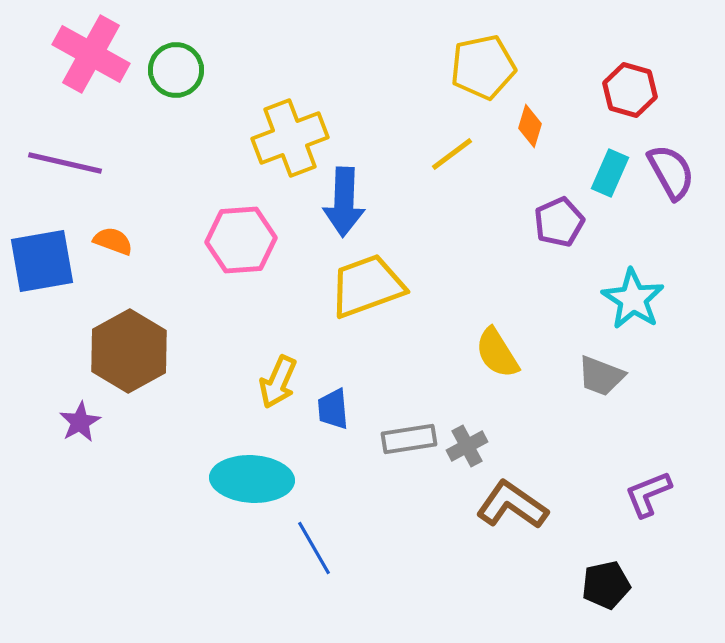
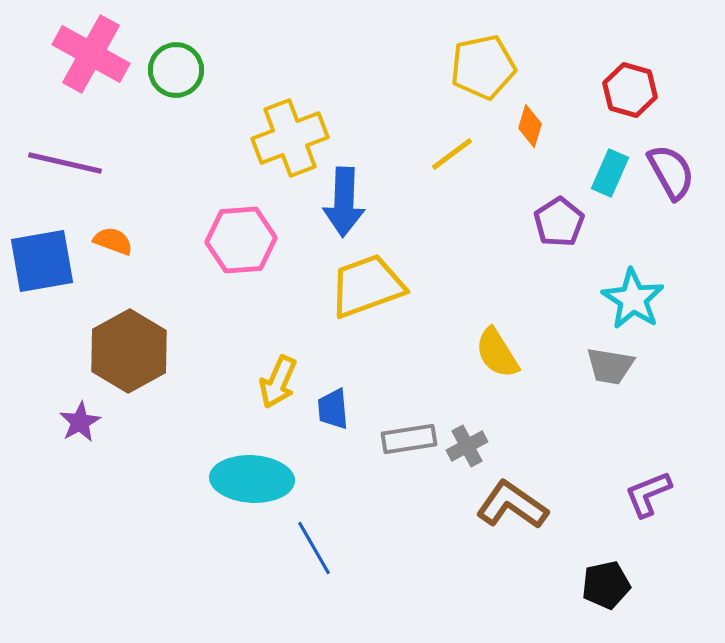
purple pentagon: rotated 9 degrees counterclockwise
gray trapezoid: moved 9 px right, 10 px up; rotated 12 degrees counterclockwise
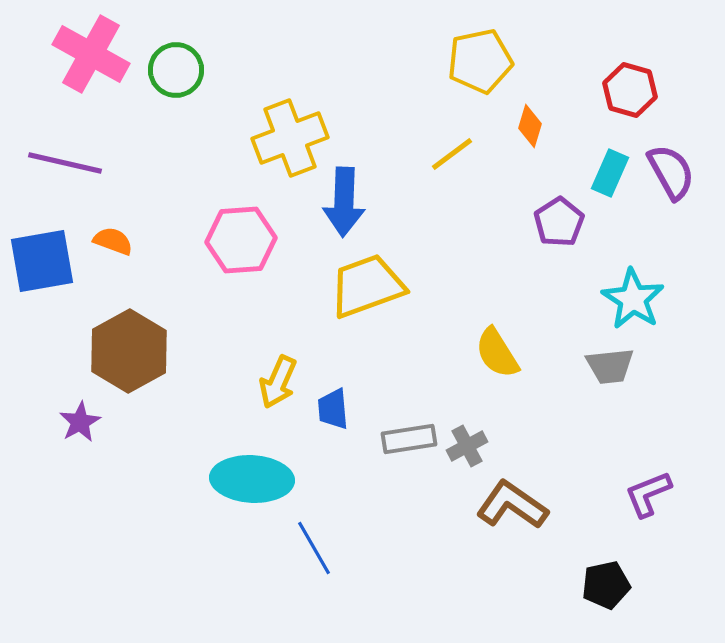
yellow pentagon: moved 3 px left, 6 px up
gray trapezoid: rotated 15 degrees counterclockwise
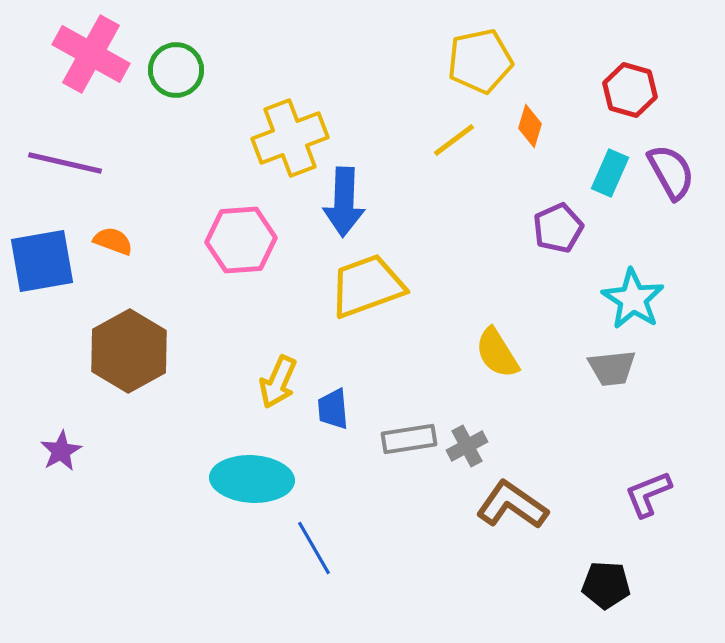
yellow line: moved 2 px right, 14 px up
purple pentagon: moved 1 px left, 6 px down; rotated 9 degrees clockwise
gray trapezoid: moved 2 px right, 2 px down
purple star: moved 19 px left, 29 px down
black pentagon: rotated 15 degrees clockwise
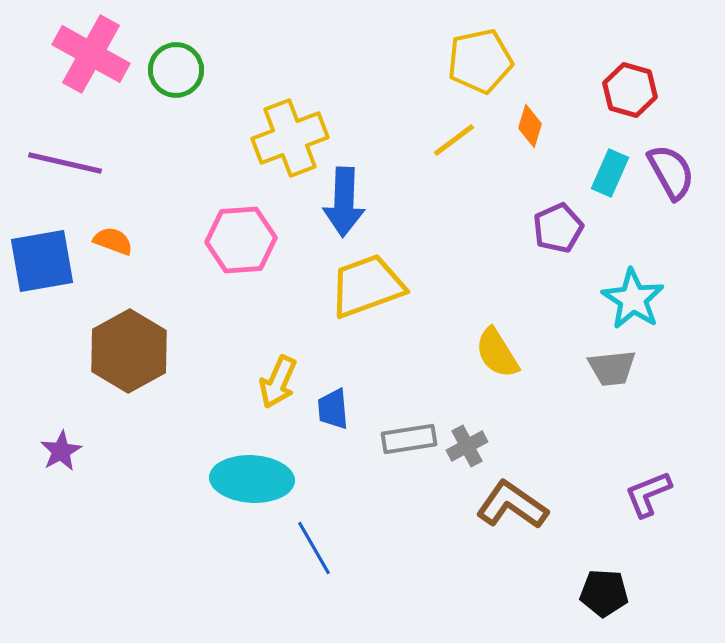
black pentagon: moved 2 px left, 8 px down
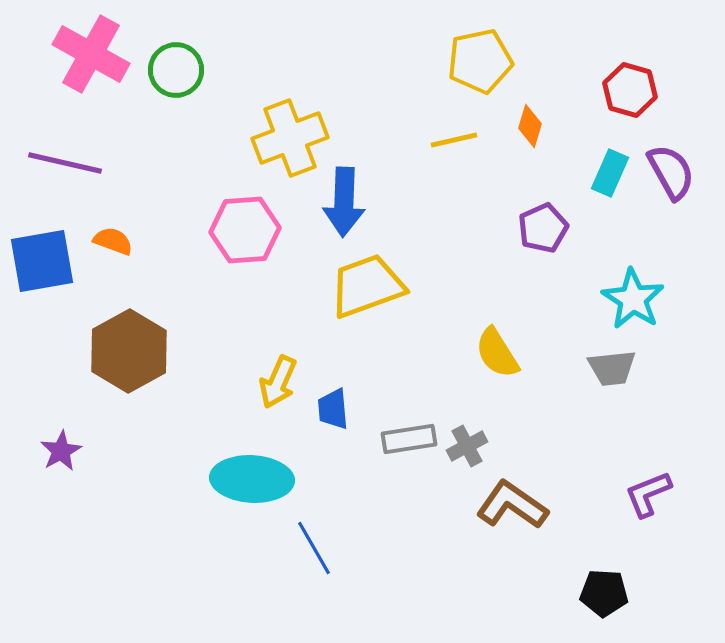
yellow line: rotated 24 degrees clockwise
purple pentagon: moved 15 px left
pink hexagon: moved 4 px right, 10 px up
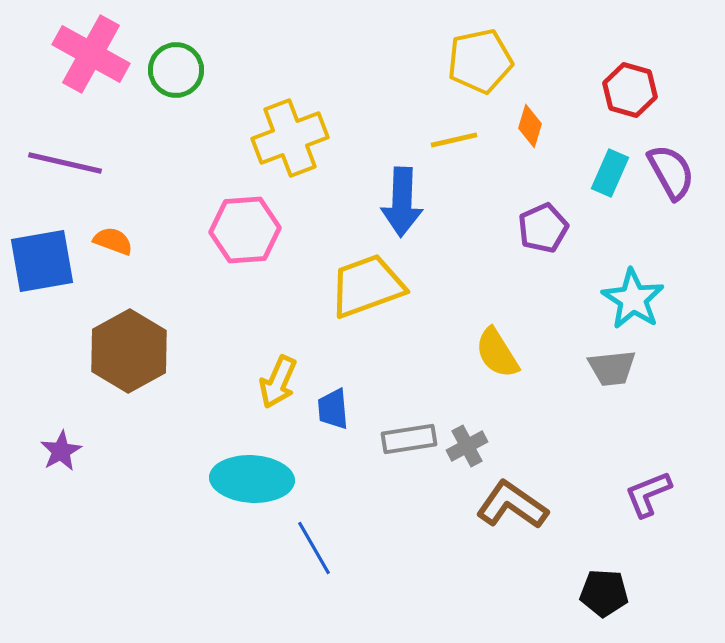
blue arrow: moved 58 px right
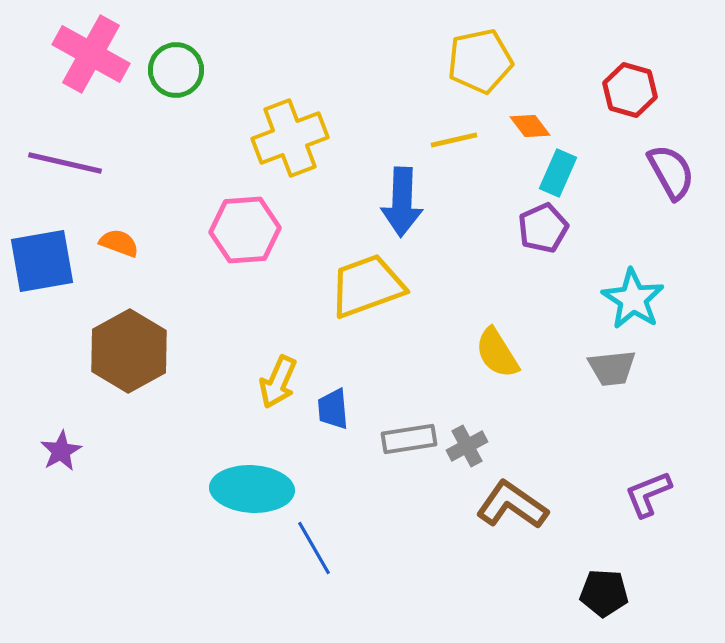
orange diamond: rotated 54 degrees counterclockwise
cyan rectangle: moved 52 px left
orange semicircle: moved 6 px right, 2 px down
cyan ellipse: moved 10 px down
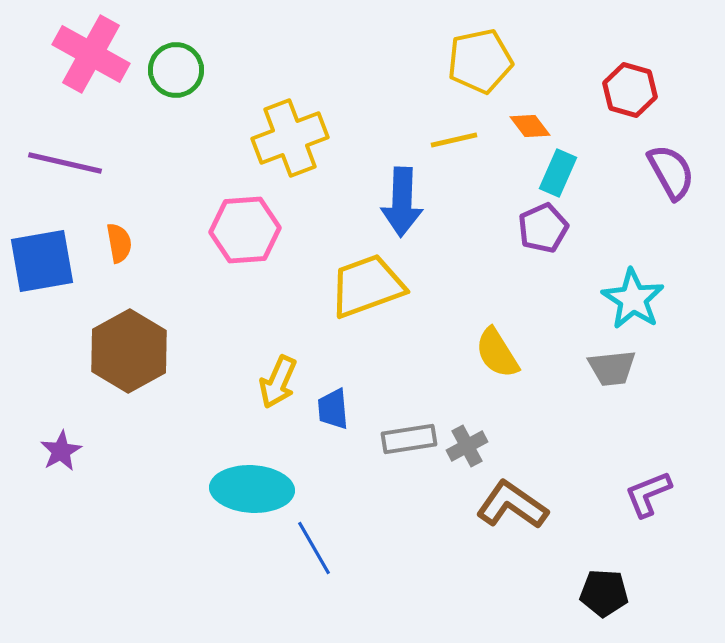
orange semicircle: rotated 60 degrees clockwise
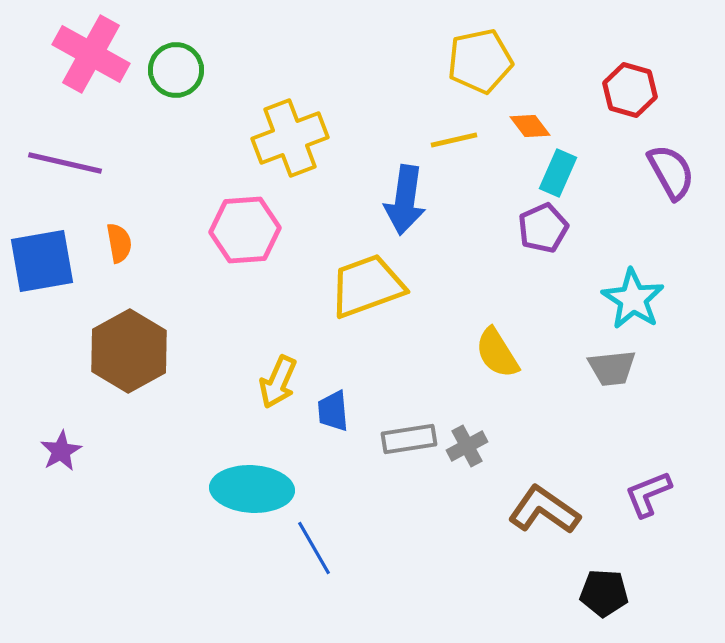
blue arrow: moved 3 px right, 2 px up; rotated 6 degrees clockwise
blue trapezoid: moved 2 px down
brown L-shape: moved 32 px right, 5 px down
